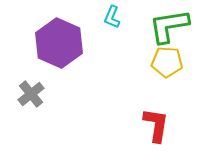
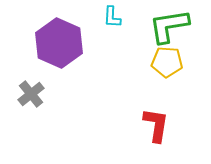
cyan L-shape: rotated 20 degrees counterclockwise
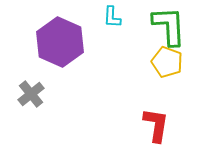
green L-shape: rotated 96 degrees clockwise
purple hexagon: moved 1 px right, 1 px up
yellow pentagon: rotated 16 degrees clockwise
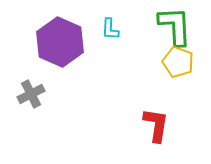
cyan L-shape: moved 2 px left, 12 px down
green L-shape: moved 6 px right
yellow pentagon: moved 11 px right
gray cross: rotated 12 degrees clockwise
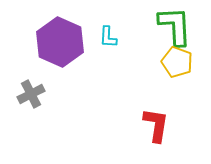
cyan L-shape: moved 2 px left, 8 px down
yellow pentagon: moved 1 px left
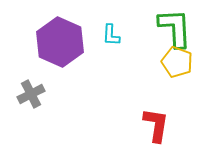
green L-shape: moved 2 px down
cyan L-shape: moved 3 px right, 2 px up
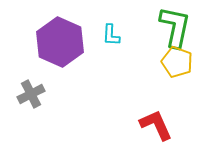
green L-shape: moved 1 px up; rotated 15 degrees clockwise
red L-shape: rotated 33 degrees counterclockwise
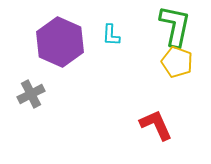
green L-shape: moved 1 px up
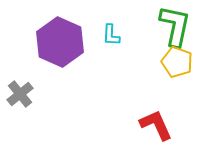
gray cross: moved 11 px left; rotated 12 degrees counterclockwise
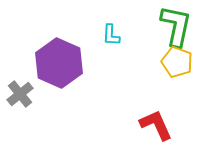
green L-shape: moved 1 px right
purple hexagon: moved 1 px left, 21 px down
